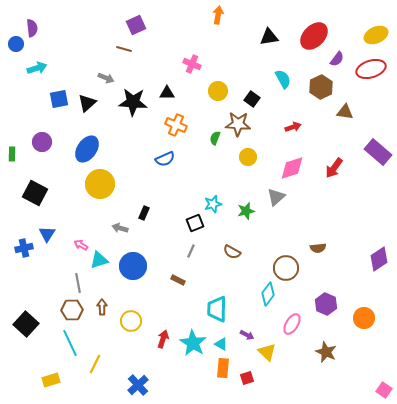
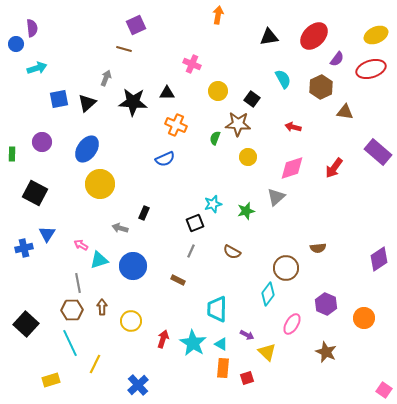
gray arrow at (106, 78): rotated 91 degrees counterclockwise
red arrow at (293, 127): rotated 147 degrees counterclockwise
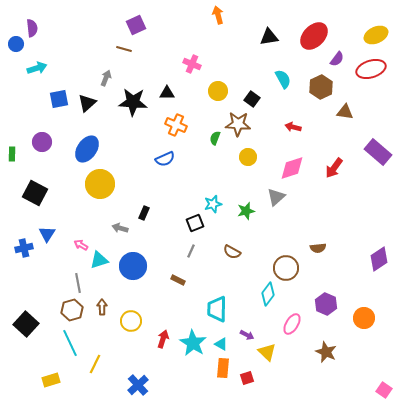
orange arrow at (218, 15): rotated 24 degrees counterclockwise
brown hexagon at (72, 310): rotated 15 degrees counterclockwise
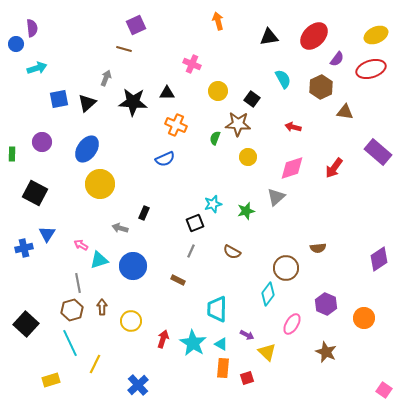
orange arrow at (218, 15): moved 6 px down
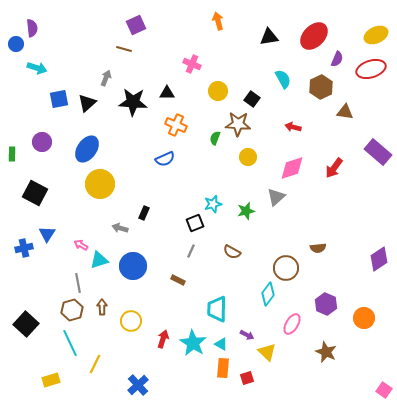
purple semicircle at (337, 59): rotated 14 degrees counterclockwise
cyan arrow at (37, 68): rotated 36 degrees clockwise
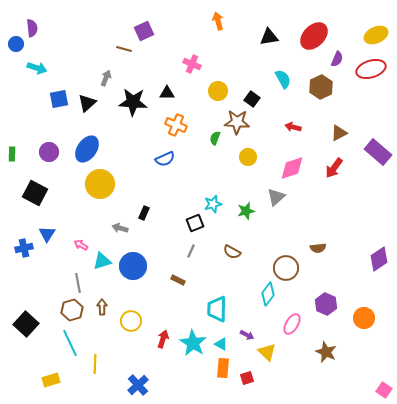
purple square at (136, 25): moved 8 px right, 6 px down
brown triangle at (345, 112): moved 6 px left, 21 px down; rotated 36 degrees counterclockwise
brown star at (238, 124): moved 1 px left, 2 px up
purple circle at (42, 142): moved 7 px right, 10 px down
cyan triangle at (99, 260): moved 3 px right, 1 px down
yellow line at (95, 364): rotated 24 degrees counterclockwise
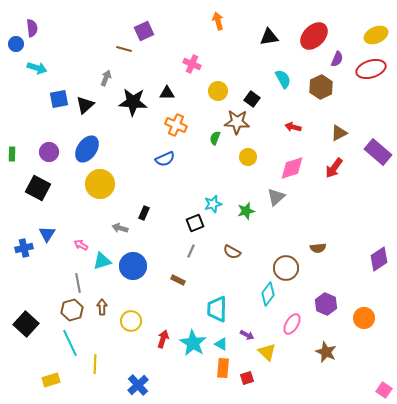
black triangle at (87, 103): moved 2 px left, 2 px down
black square at (35, 193): moved 3 px right, 5 px up
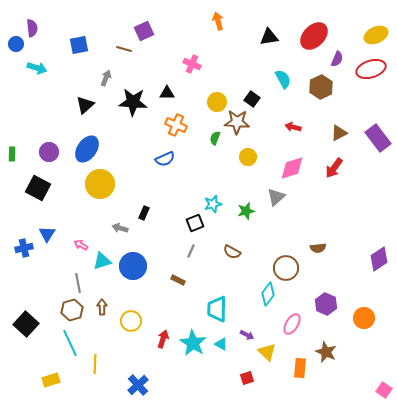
yellow circle at (218, 91): moved 1 px left, 11 px down
blue square at (59, 99): moved 20 px right, 54 px up
purple rectangle at (378, 152): moved 14 px up; rotated 12 degrees clockwise
orange rectangle at (223, 368): moved 77 px right
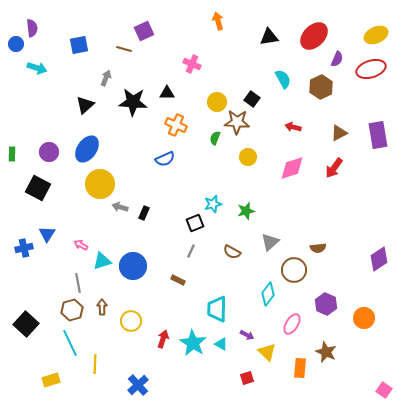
purple rectangle at (378, 138): moved 3 px up; rotated 28 degrees clockwise
gray triangle at (276, 197): moved 6 px left, 45 px down
gray arrow at (120, 228): moved 21 px up
brown circle at (286, 268): moved 8 px right, 2 px down
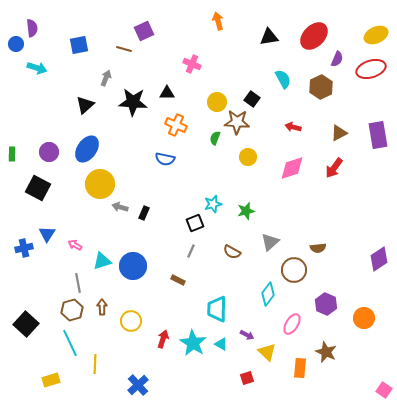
blue semicircle at (165, 159): rotated 36 degrees clockwise
pink arrow at (81, 245): moved 6 px left
